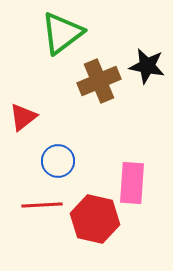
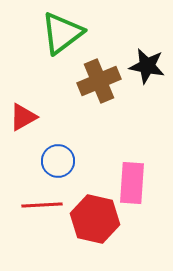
red triangle: rotated 8 degrees clockwise
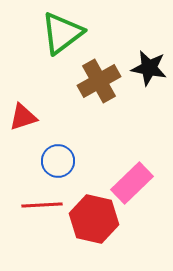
black star: moved 2 px right, 2 px down
brown cross: rotated 6 degrees counterclockwise
red triangle: rotated 12 degrees clockwise
pink rectangle: rotated 42 degrees clockwise
red hexagon: moved 1 px left
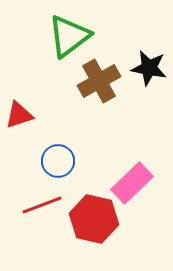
green triangle: moved 7 px right, 3 px down
red triangle: moved 4 px left, 2 px up
red line: rotated 18 degrees counterclockwise
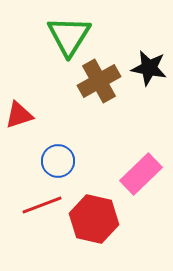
green triangle: rotated 21 degrees counterclockwise
pink rectangle: moved 9 px right, 9 px up
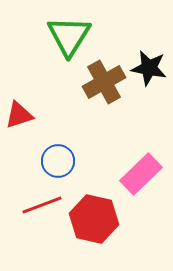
brown cross: moved 5 px right, 1 px down
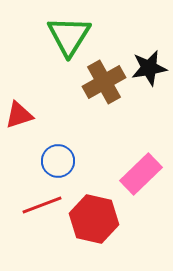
black star: rotated 21 degrees counterclockwise
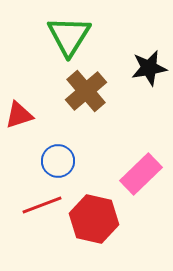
brown cross: moved 18 px left, 9 px down; rotated 12 degrees counterclockwise
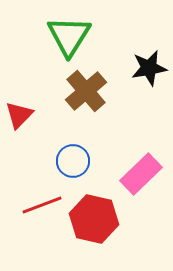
red triangle: rotated 28 degrees counterclockwise
blue circle: moved 15 px right
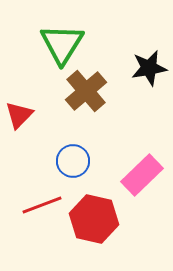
green triangle: moved 7 px left, 8 px down
pink rectangle: moved 1 px right, 1 px down
